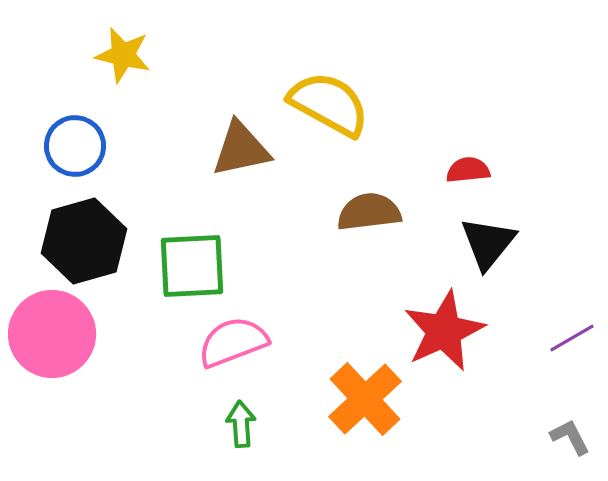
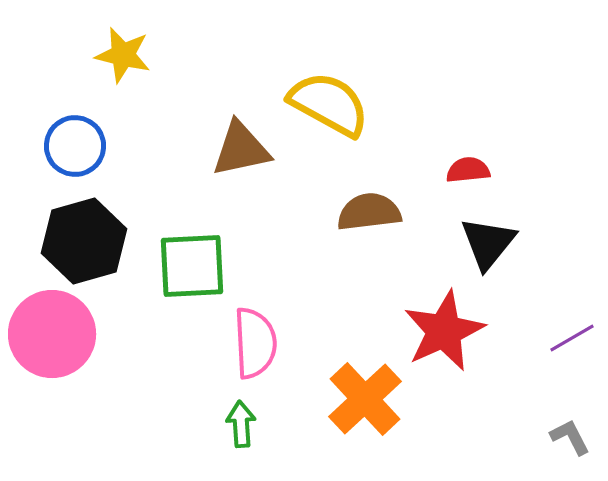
pink semicircle: moved 22 px right, 1 px down; rotated 108 degrees clockwise
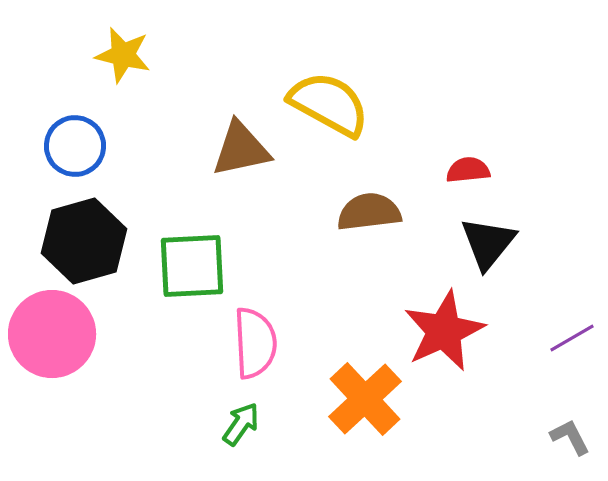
green arrow: rotated 39 degrees clockwise
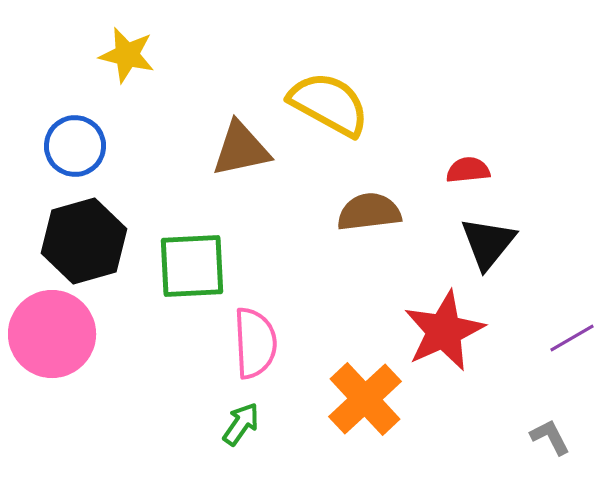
yellow star: moved 4 px right
gray L-shape: moved 20 px left
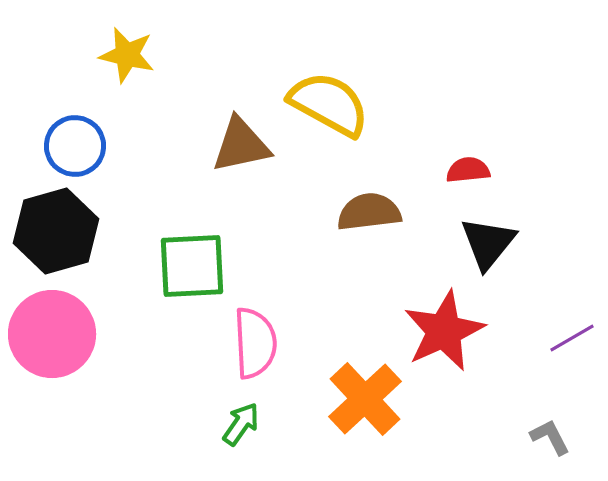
brown triangle: moved 4 px up
black hexagon: moved 28 px left, 10 px up
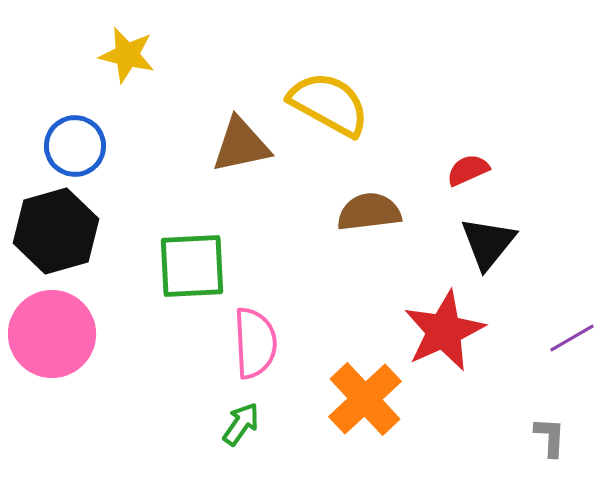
red semicircle: rotated 18 degrees counterclockwise
gray L-shape: rotated 30 degrees clockwise
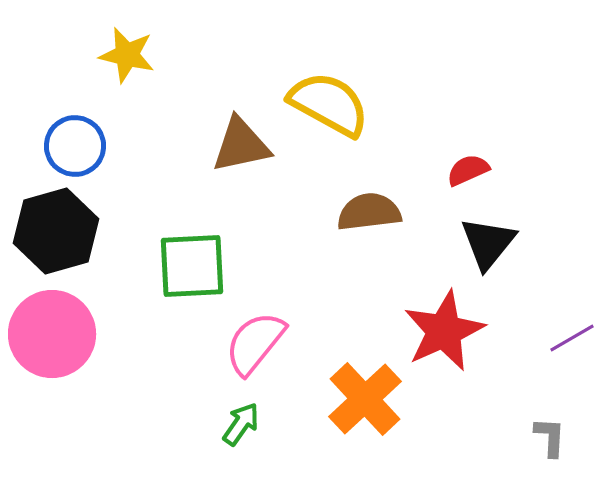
pink semicircle: rotated 138 degrees counterclockwise
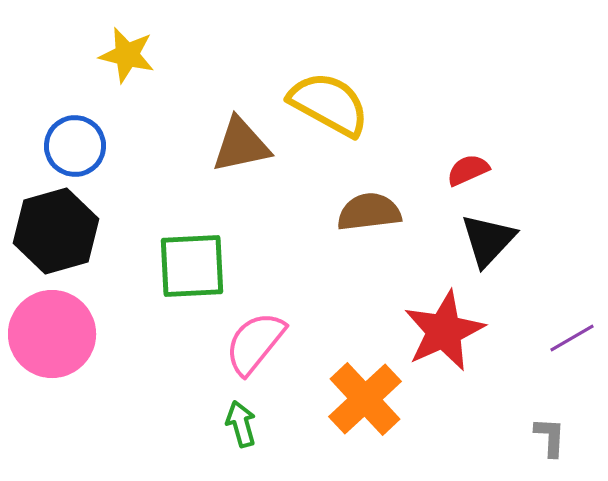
black triangle: moved 3 px up; rotated 4 degrees clockwise
green arrow: rotated 51 degrees counterclockwise
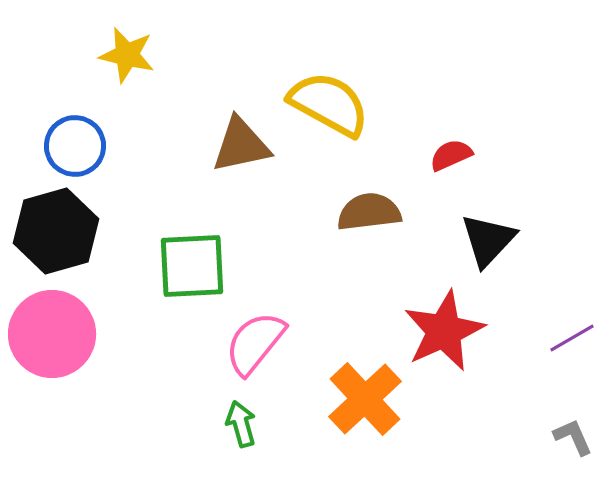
red semicircle: moved 17 px left, 15 px up
gray L-shape: moved 23 px right; rotated 27 degrees counterclockwise
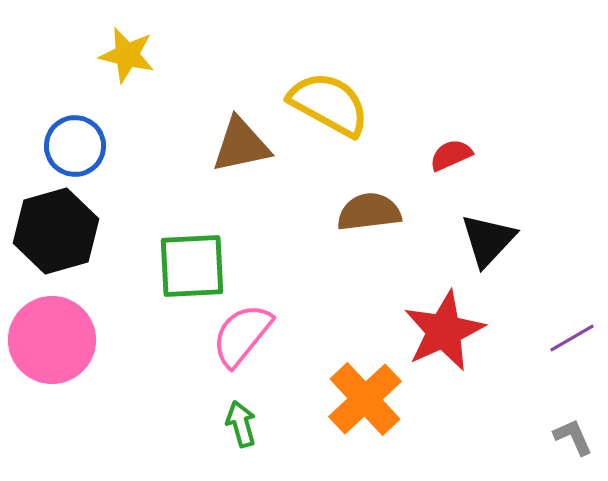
pink circle: moved 6 px down
pink semicircle: moved 13 px left, 8 px up
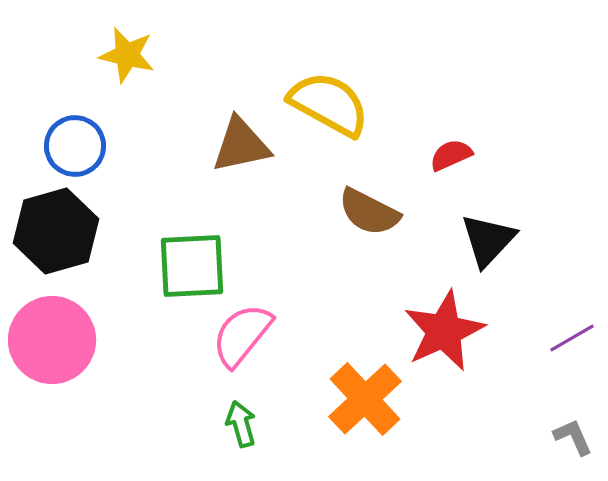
brown semicircle: rotated 146 degrees counterclockwise
